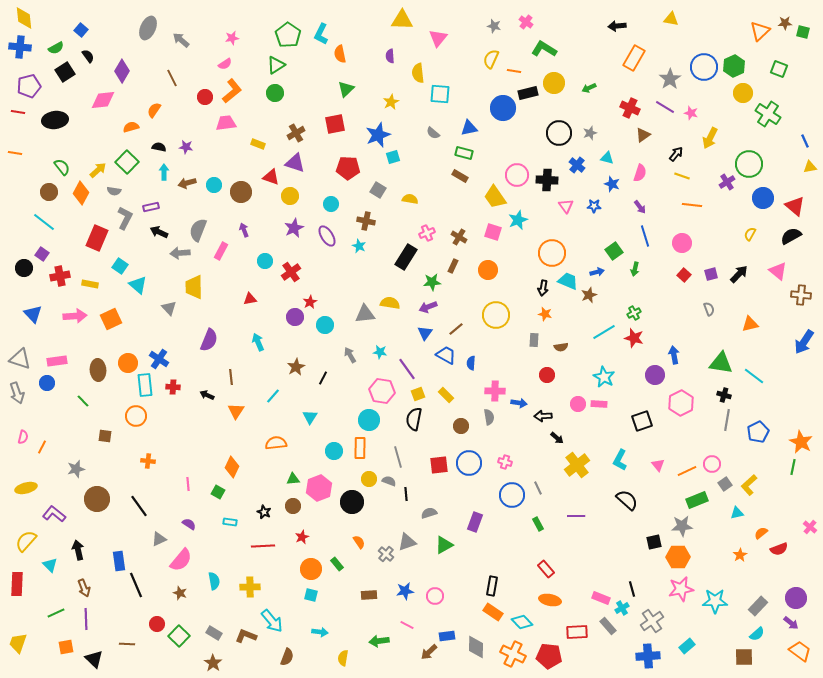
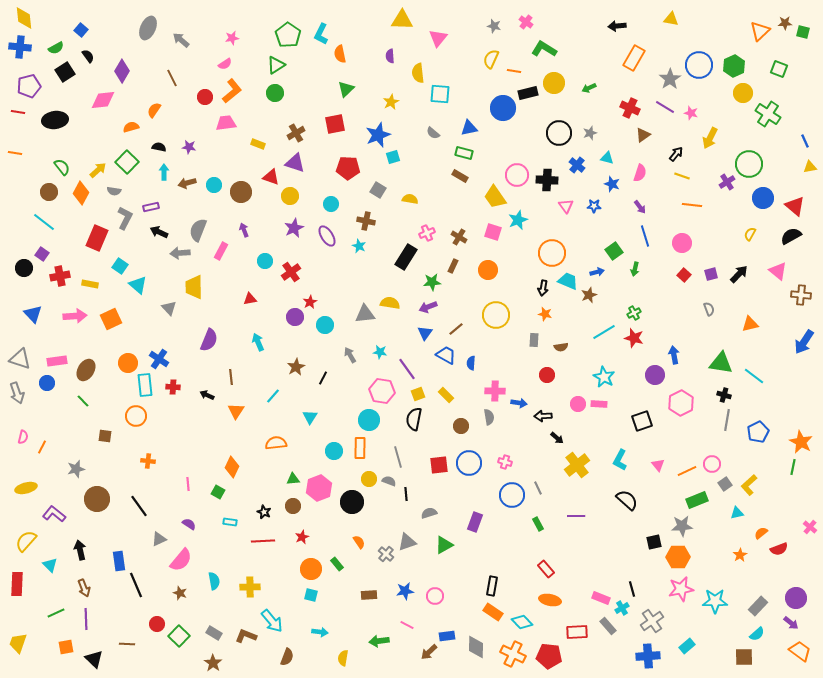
blue circle at (704, 67): moved 5 px left, 2 px up
purple star at (186, 147): moved 3 px right
brown ellipse at (98, 370): moved 12 px left; rotated 35 degrees clockwise
red line at (263, 546): moved 5 px up
black arrow at (78, 550): moved 2 px right
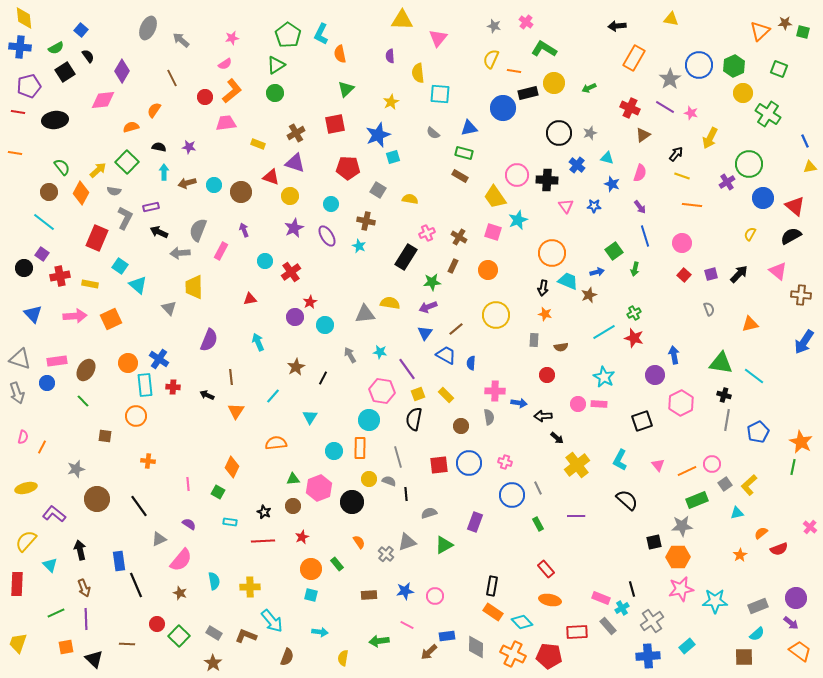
gray rectangle at (758, 606): rotated 24 degrees clockwise
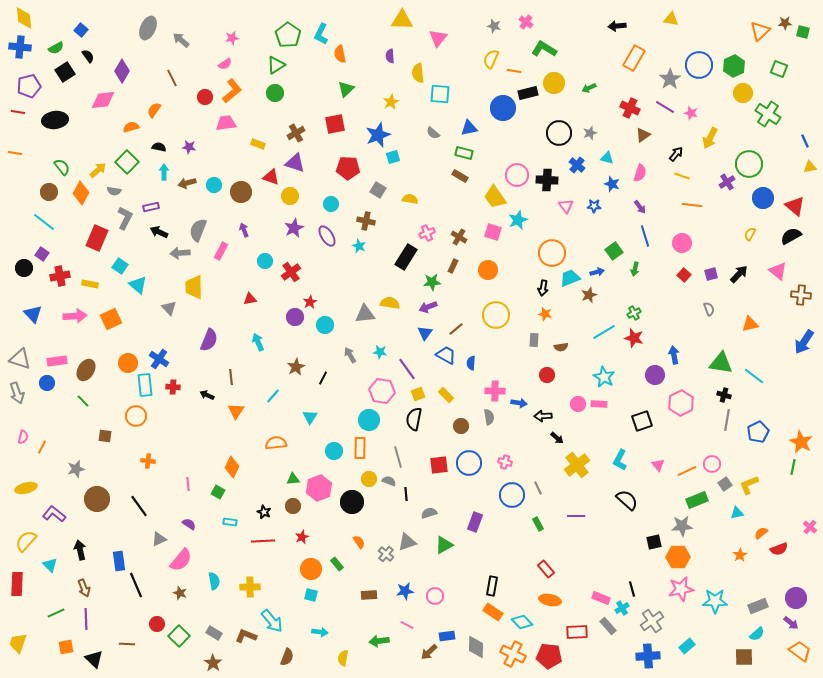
cyan trapezoid at (568, 281): moved 2 px right, 3 px up; rotated 45 degrees counterclockwise
yellow L-shape at (749, 485): rotated 20 degrees clockwise
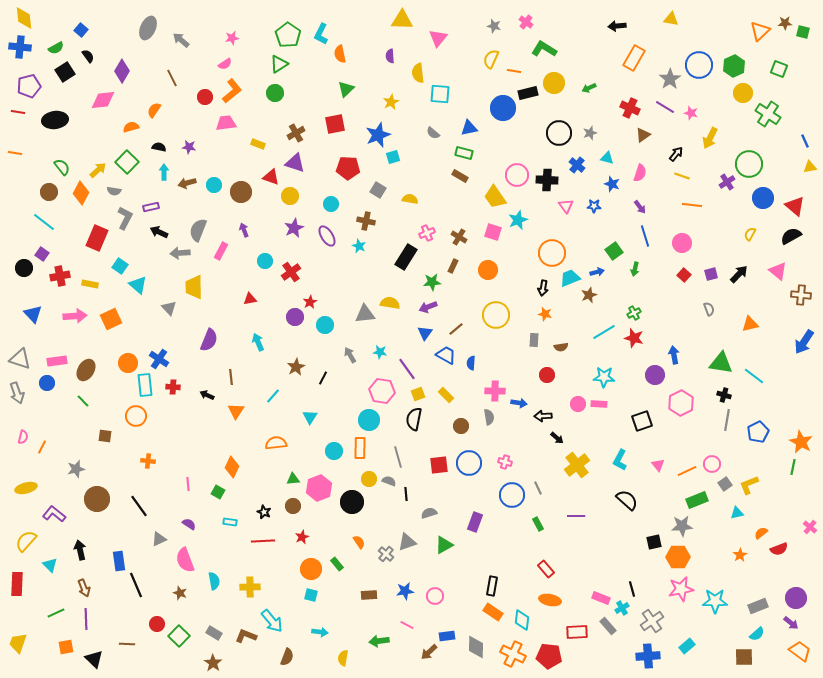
green triangle at (276, 65): moved 3 px right, 1 px up
cyan star at (604, 377): rotated 25 degrees counterclockwise
pink semicircle at (181, 560): moved 4 px right; rotated 120 degrees clockwise
cyan diamond at (522, 622): moved 2 px up; rotated 50 degrees clockwise
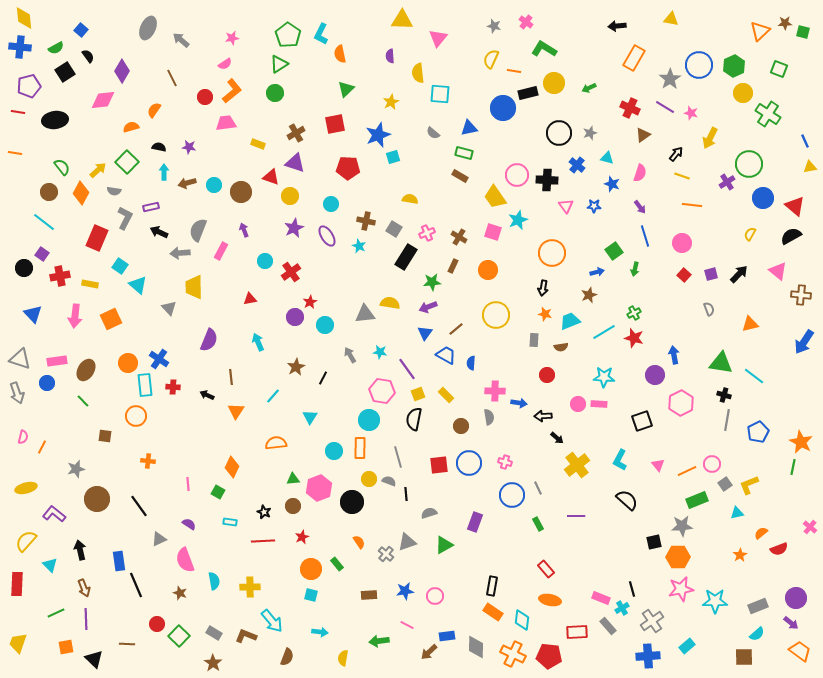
gray square at (378, 190): moved 16 px right, 39 px down
cyan trapezoid at (570, 278): moved 43 px down
pink arrow at (75, 316): rotated 100 degrees clockwise
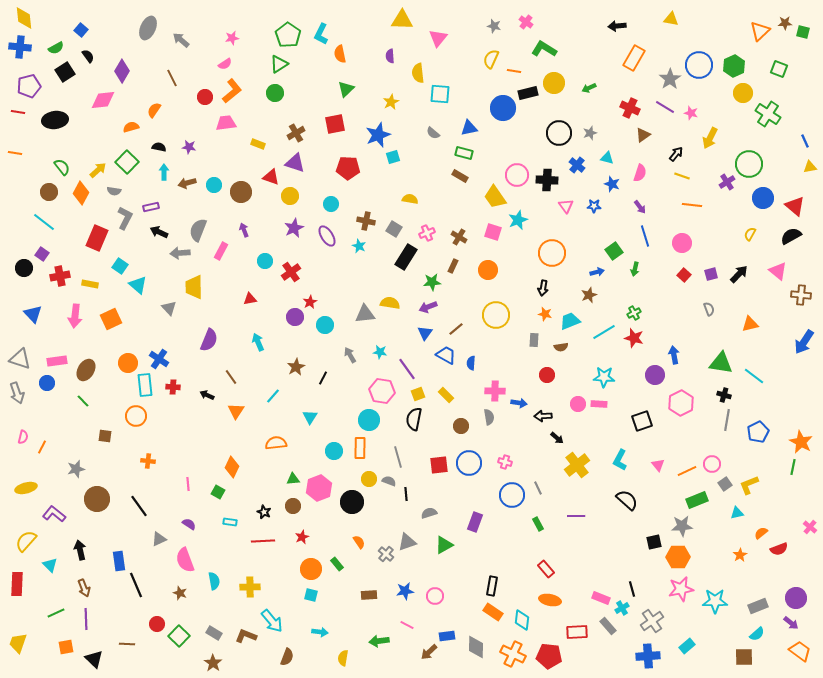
brown line at (231, 377): rotated 28 degrees counterclockwise
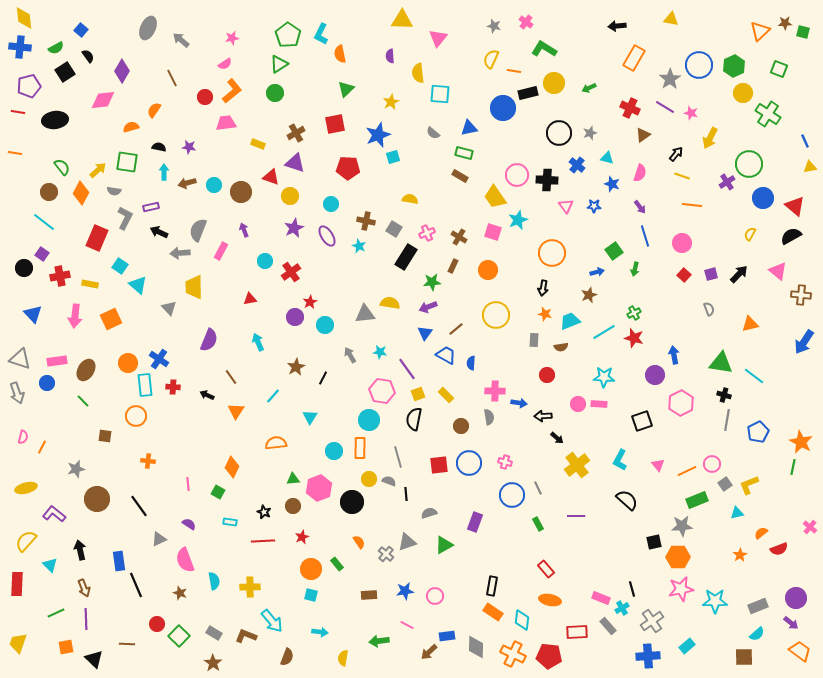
green square at (127, 162): rotated 35 degrees counterclockwise
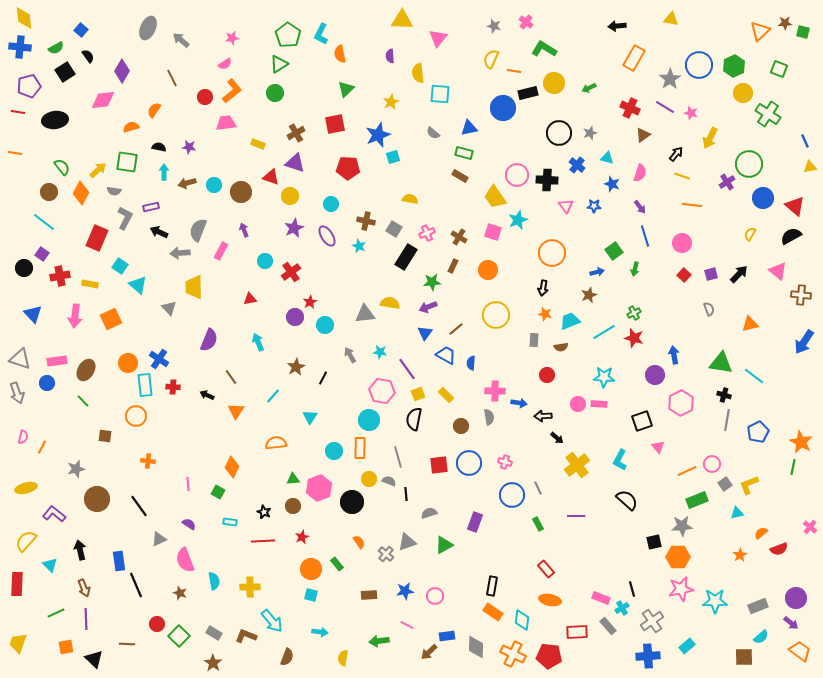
pink triangle at (658, 465): moved 18 px up
cyan semicircle at (757, 634): moved 4 px right, 3 px down
